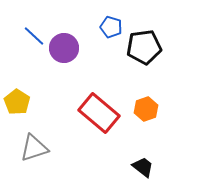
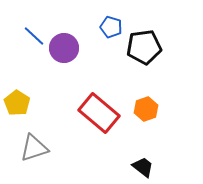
yellow pentagon: moved 1 px down
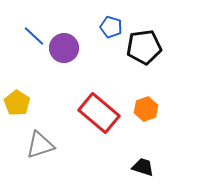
gray triangle: moved 6 px right, 3 px up
black trapezoid: rotated 20 degrees counterclockwise
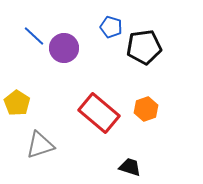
black trapezoid: moved 13 px left
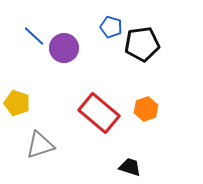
black pentagon: moved 2 px left, 3 px up
yellow pentagon: rotated 15 degrees counterclockwise
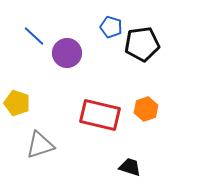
purple circle: moved 3 px right, 5 px down
red rectangle: moved 1 px right, 2 px down; rotated 27 degrees counterclockwise
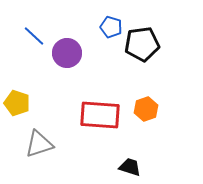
red rectangle: rotated 9 degrees counterclockwise
gray triangle: moved 1 px left, 1 px up
